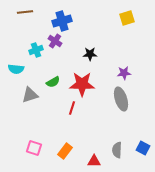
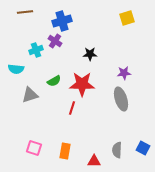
green semicircle: moved 1 px right, 1 px up
orange rectangle: rotated 28 degrees counterclockwise
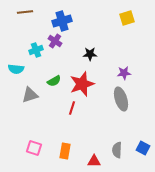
red star: rotated 20 degrees counterclockwise
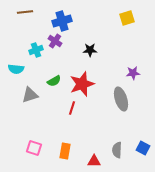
black star: moved 4 px up
purple star: moved 9 px right
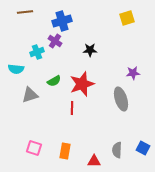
cyan cross: moved 1 px right, 2 px down
red line: rotated 16 degrees counterclockwise
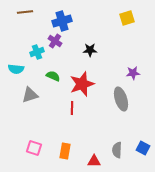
green semicircle: moved 1 px left, 5 px up; rotated 128 degrees counterclockwise
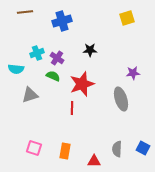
purple cross: moved 2 px right, 17 px down
cyan cross: moved 1 px down
gray semicircle: moved 1 px up
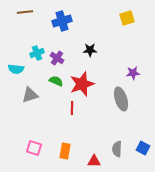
green semicircle: moved 3 px right, 5 px down
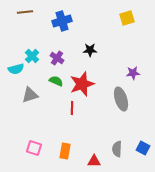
cyan cross: moved 5 px left, 3 px down; rotated 24 degrees counterclockwise
cyan semicircle: rotated 21 degrees counterclockwise
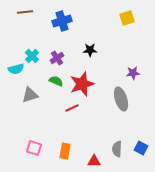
purple cross: rotated 24 degrees clockwise
red line: rotated 64 degrees clockwise
blue square: moved 2 px left
